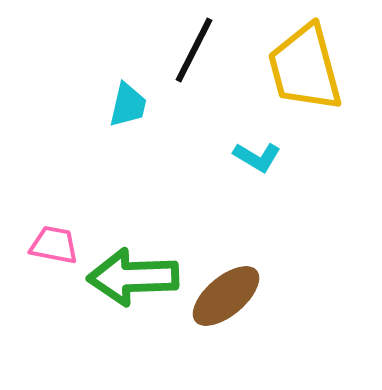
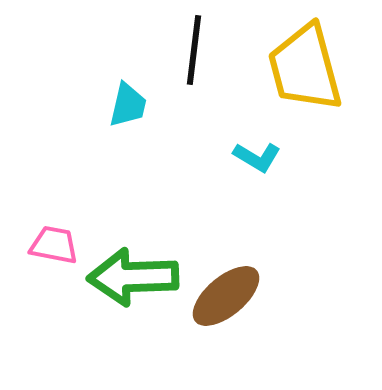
black line: rotated 20 degrees counterclockwise
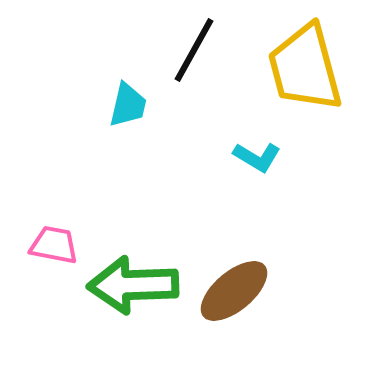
black line: rotated 22 degrees clockwise
green arrow: moved 8 px down
brown ellipse: moved 8 px right, 5 px up
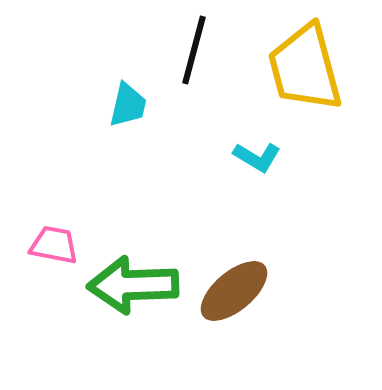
black line: rotated 14 degrees counterclockwise
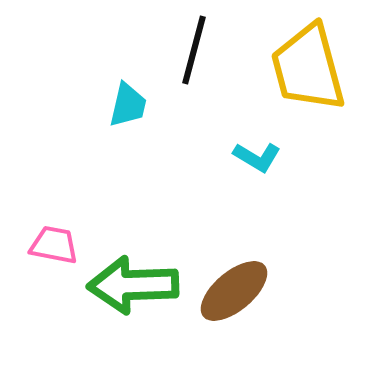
yellow trapezoid: moved 3 px right
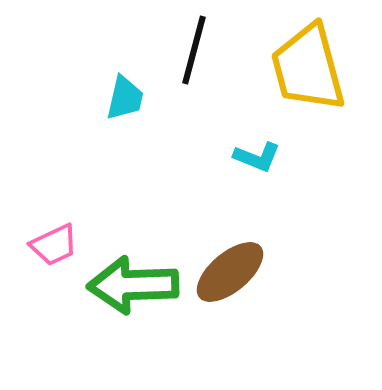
cyan trapezoid: moved 3 px left, 7 px up
cyan L-shape: rotated 9 degrees counterclockwise
pink trapezoid: rotated 144 degrees clockwise
brown ellipse: moved 4 px left, 19 px up
